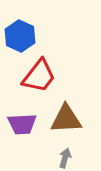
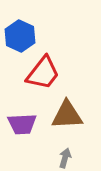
red trapezoid: moved 4 px right, 3 px up
brown triangle: moved 1 px right, 4 px up
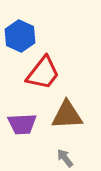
gray arrow: rotated 54 degrees counterclockwise
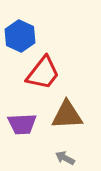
gray arrow: rotated 24 degrees counterclockwise
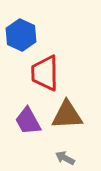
blue hexagon: moved 1 px right, 1 px up
red trapezoid: moved 2 px right; rotated 141 degrees clockwise
purple trapezoid: moved 6 px right, 3 px up; rotated 64 degrees clockwise
